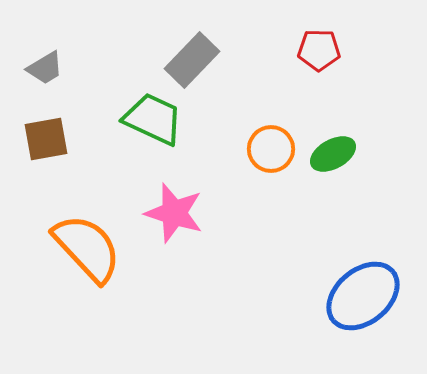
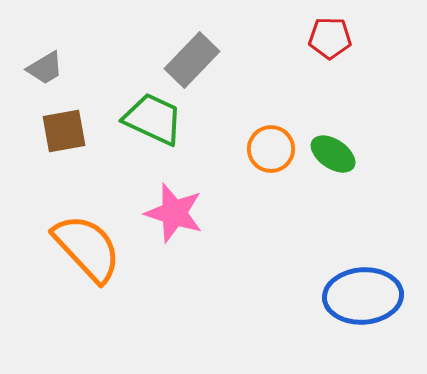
red pentagon: moved 11 px right, 12 px up
brown square: moved 18 px right, 8 px up
green ellipse: rotated 63 degrees clockwise
blue ellipse: rotated 36 degrees clockwise
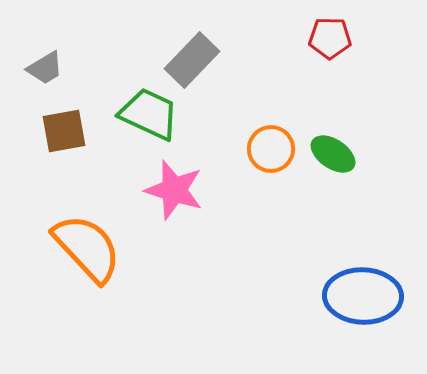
green trapezoid: moved 4 px left, 5 px up
pink star: moved 23 px up
blue ellipse: rotated 6 degrees clockwise
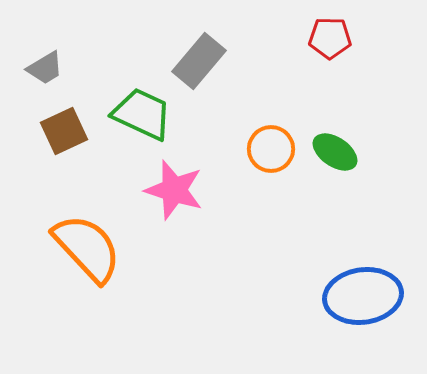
gray rectangle: moved 7 px right, 1 px down; rotated 4 degrees counterclockwise
green trapezoid: moved 7 px left
brown square: rotated 15 degrees counterclockwise
green ellipse: moved 2 px right, 2 px up
blue ellipse: rotated 10 degrees counterclockwise
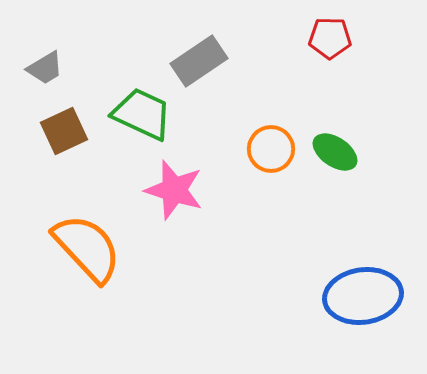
gray rectangle: rotated 16 degrees clockwise
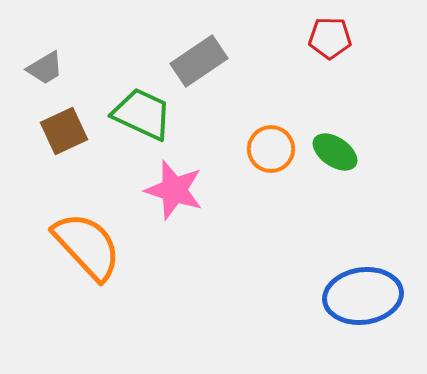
orange semicircle: moved 2 px up
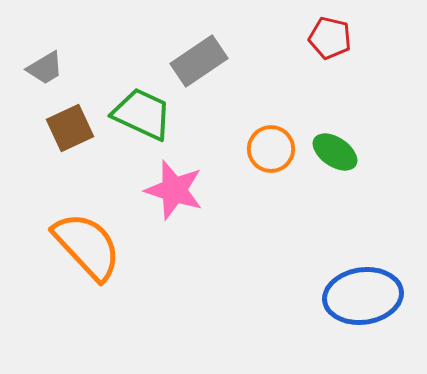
red pentagon: rotated 12 degrees clockwise
brown square: moved 6 px right, 3 px up
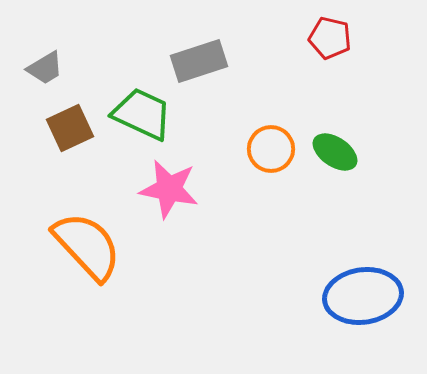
gray rectangle: rotated 16 degrees clockwise
pink star: moved 5 px left, 1 px up; rotated 6 degrees counterclockwise
